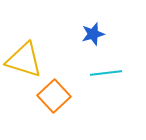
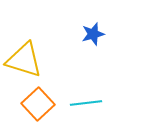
cyan line: moved 20 px left, 30 px down
orange square: moved 16 px left, 8 px down
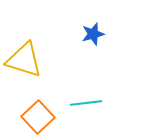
orange square: moved 13 px down
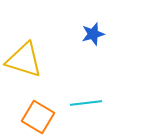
orange square: rotated 16 degrees counterclockwise
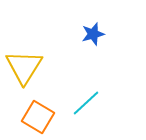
yellow triangle: moved 7 px down; rotated 45 degrees clockwise
cyan line: rotated 36 degrees counterclockwise
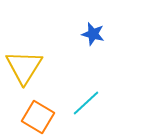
blue star: rotated 30 degrees clockwise
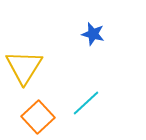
orange square: rotated 16 degrees clockwise
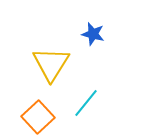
yellow triangle: moved 27 px right, 3 px up
cyan line: rotated 8 degrees counterclockwise
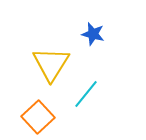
cyan line: moved 9 px up
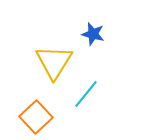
yellow triangle: moved 3 px right, 2 px up
orange square: moved 2 px left
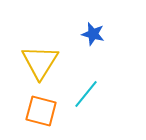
yellow triangle: moved 14 px left
orange square: moved 5 px right, 6 px up; rotated 32 degrees counterclockwise
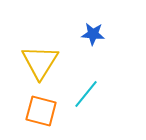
blue star: rotated 10 degrees counterclockwise
